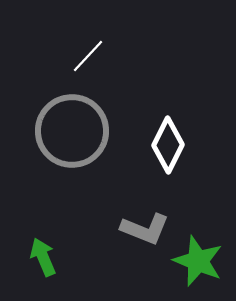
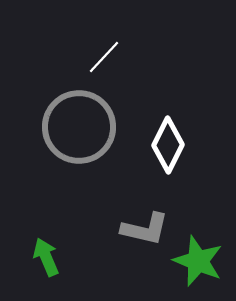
white line: moved 16 px right, 1 px down
gray circle: moved 7 px right, 4 px up
gray L-shape: rotated 9 degrees counterclockwise
green arrow: moved 3 px right
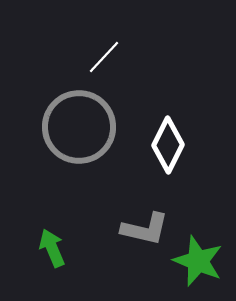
green arrow: moved 6 px right, 9 px up
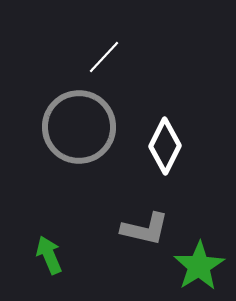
white diamond: moved 3 px left, 1 px down
green arrow: moved 3 px left, 7 px down
green star: moved 1 px right, 5 px down; rotated 18 degrees clockwise
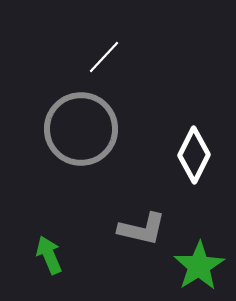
gray circle: moved 2 px right, 2 px down
white diamond: moved 29 px right, 9 px down
gray L-shape: moved 3 px left
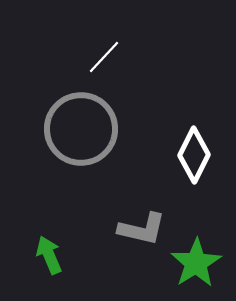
green star: moved 3 px left, 3 px up
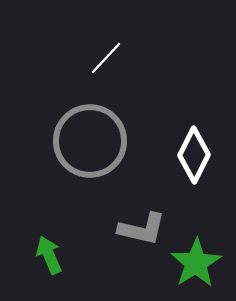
white line: moved 2 px right, 1 px down
gray circle: moved 9 px right, 12 px down
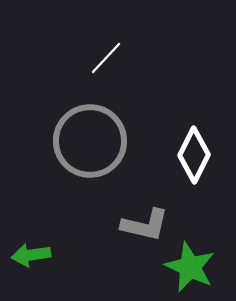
gray L-shape: moved 3 px right, 4 px up
green arrow: moved 18 px left; rotated 75 degrees counterclockwise
green star: moved 6 px left, 4 px down; rotated 15 degrees counterclockwise
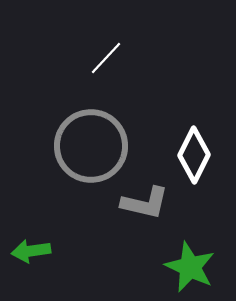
gray circle: moved 1 px right, 5 px down
gray L-shape: moved 22 px up
green arrow: moved 4 px up
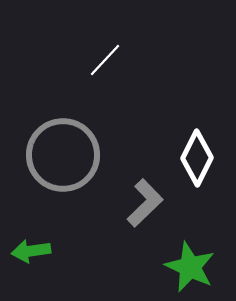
white line: moved 1 px left, 2 px down
gray circle: moved 28 px left, 9 px down
white diamond: moved 3 px right, 3 px down
gray L-shape: rotated 57 degrees counterclockwise
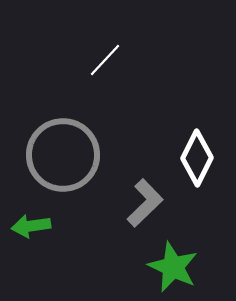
green arrow: moved 25 px up
green star: moved 17 px left
